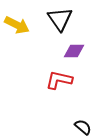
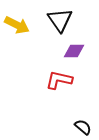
black triangle: moved 1 px down
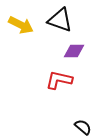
black triangle: rotated 36 degrees counterclockwise
yellow arrow: moved 4 px right
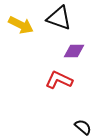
black triangle: moved 1 px left, 2 px up
red L-shape: rotated 12 degrees clockwise
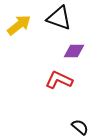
yellow arrow: moved 2 px left; rotated 65 degrees counterclockwise
black semicircle: moved 3 px left
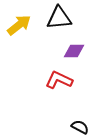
black triangle: rotated 24 degrees counterclockwise
black semicircle: rotated 12 degrees counterclockwise
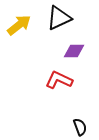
black triangle: rotated 20 degrees counterclockwise
black semicircle: rotated 42 degrees clockwise
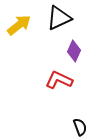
purple diamond: rotated 65 degrees counterclockwise
